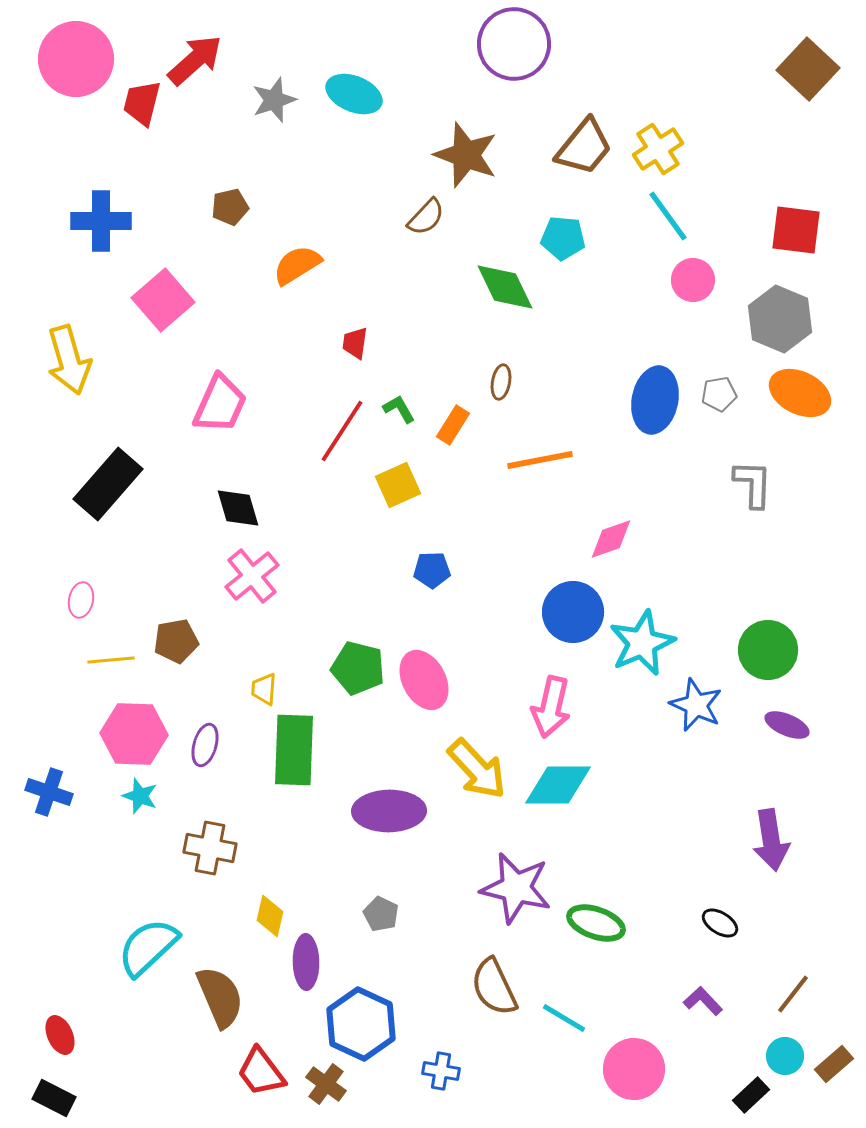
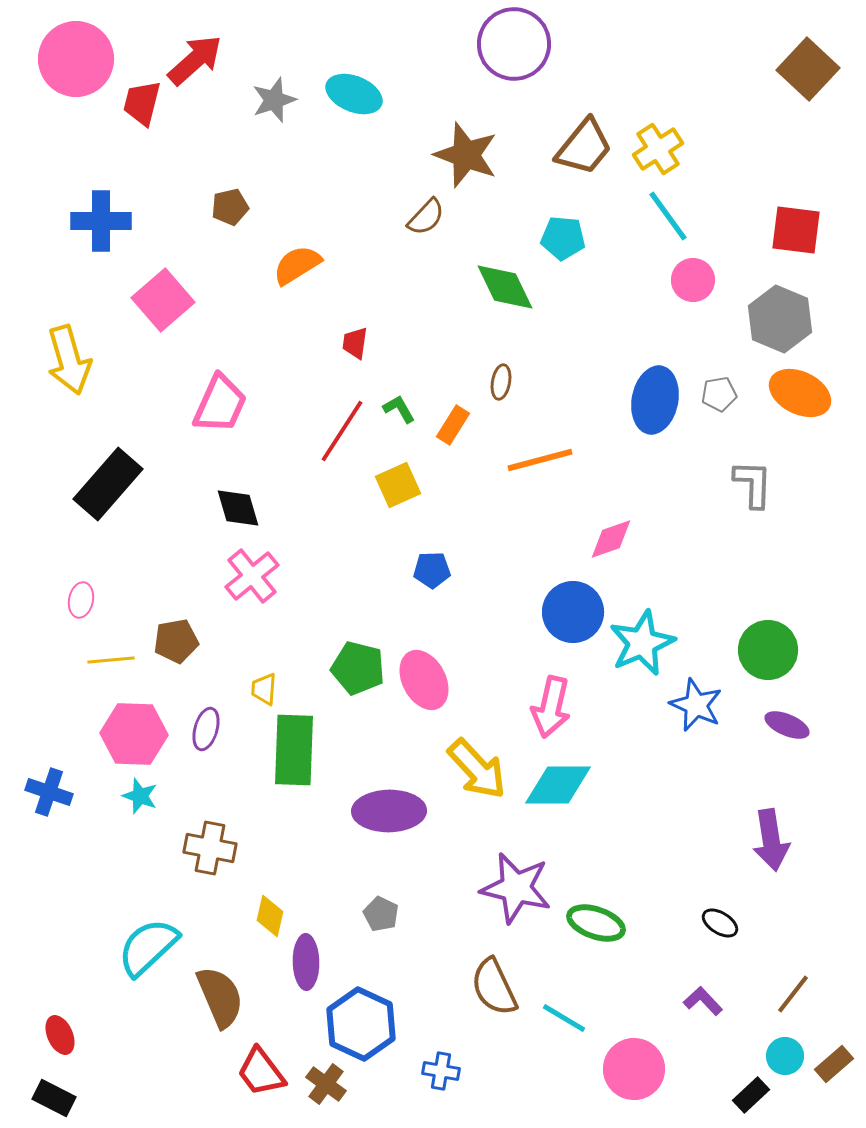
orange line at (540, 460): rotated 4 degrees counterclockwise
purple ellipse at (205, 745): moved 1 px right, 16 px up
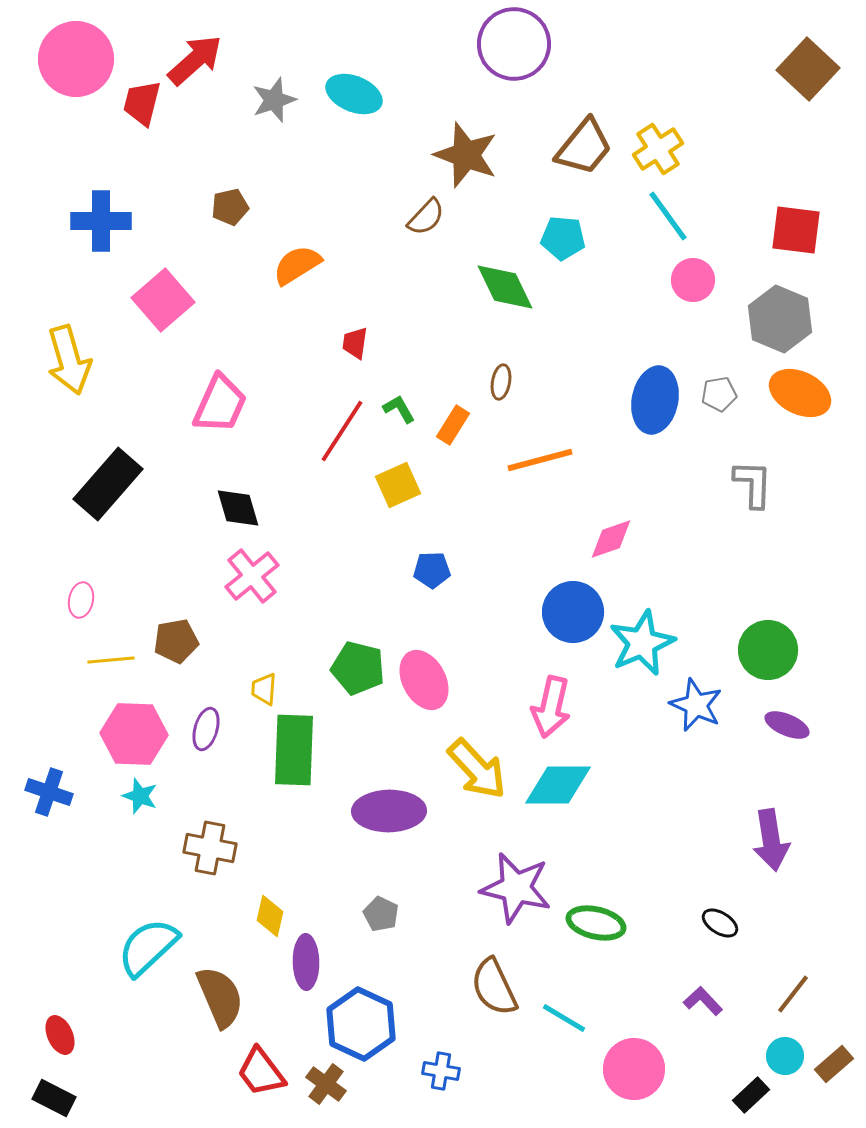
green ellipse at (596, 923): rotated 6 degrees counterclockwise
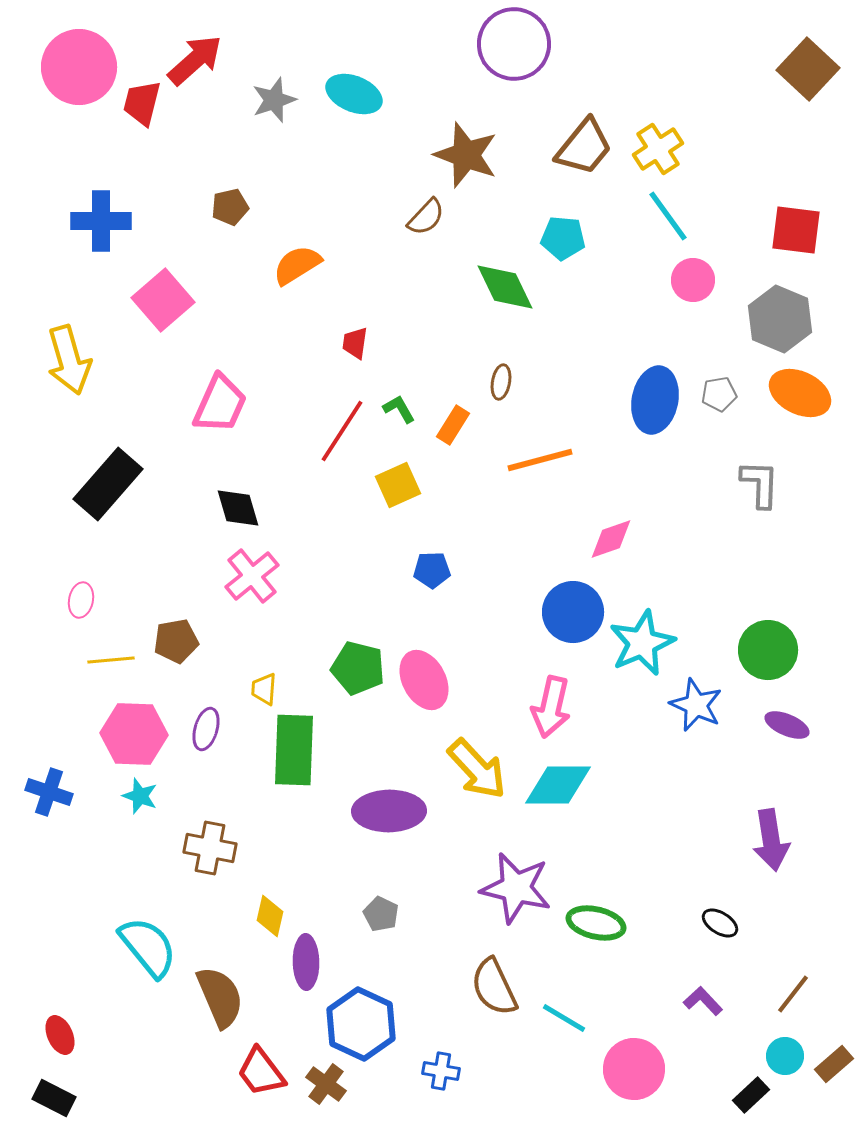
pink circle at (76, 59): moved 3 px right, 8 px down
gray L-shape at (753, 484): moved 7 px right
cyan semicircle at (148, 947): rotated 94 degrees clockwise
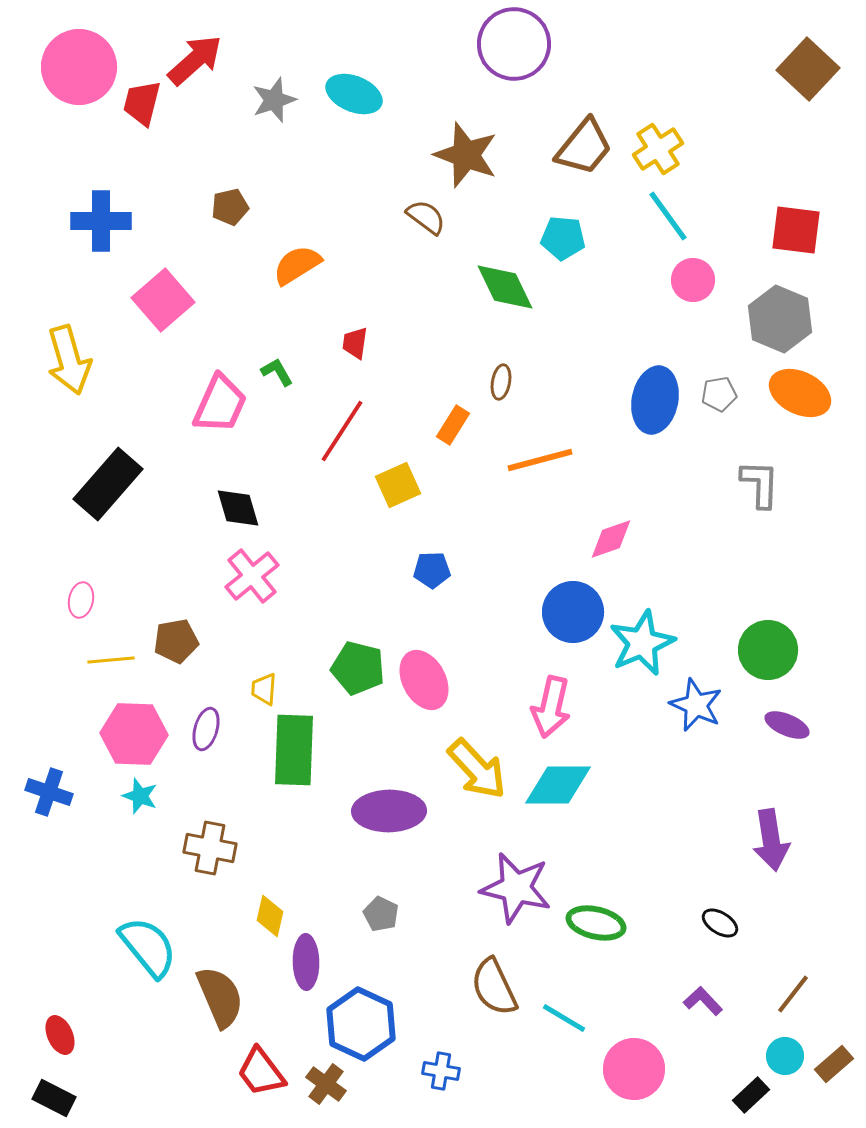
brown semicircle at (426, 217): rotated 96 degrees counterclockwise
green L-shape at (399, 409): moved 122 px left, 37 px up
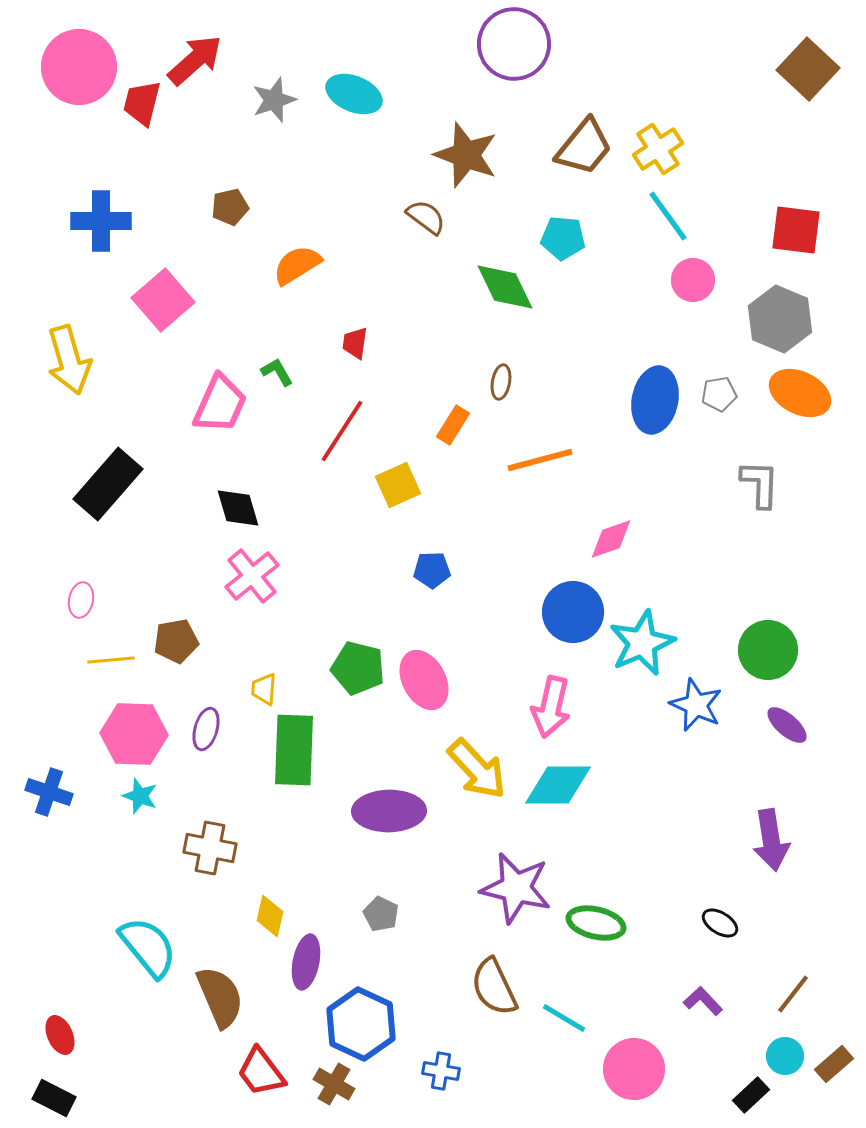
purple ellipse at (787, 725): rotated 18 degrees clockwise
purple ellipse at (306, 962): rotated 12 degrees clockwise
brown cross at (326, 1084): moved 8 px right; rotated 6 degrees counterclockwise
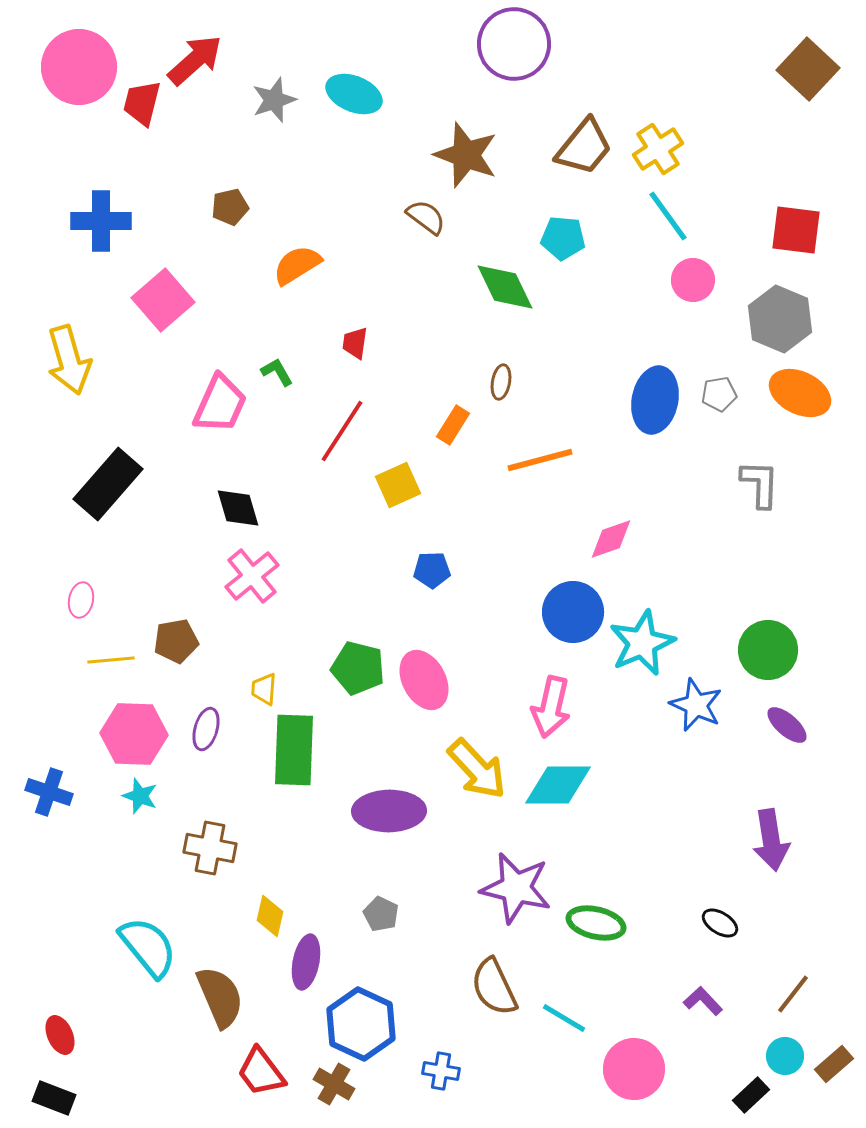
black rectangle at (54, 1098): rotated 6 degrees counterclockwise
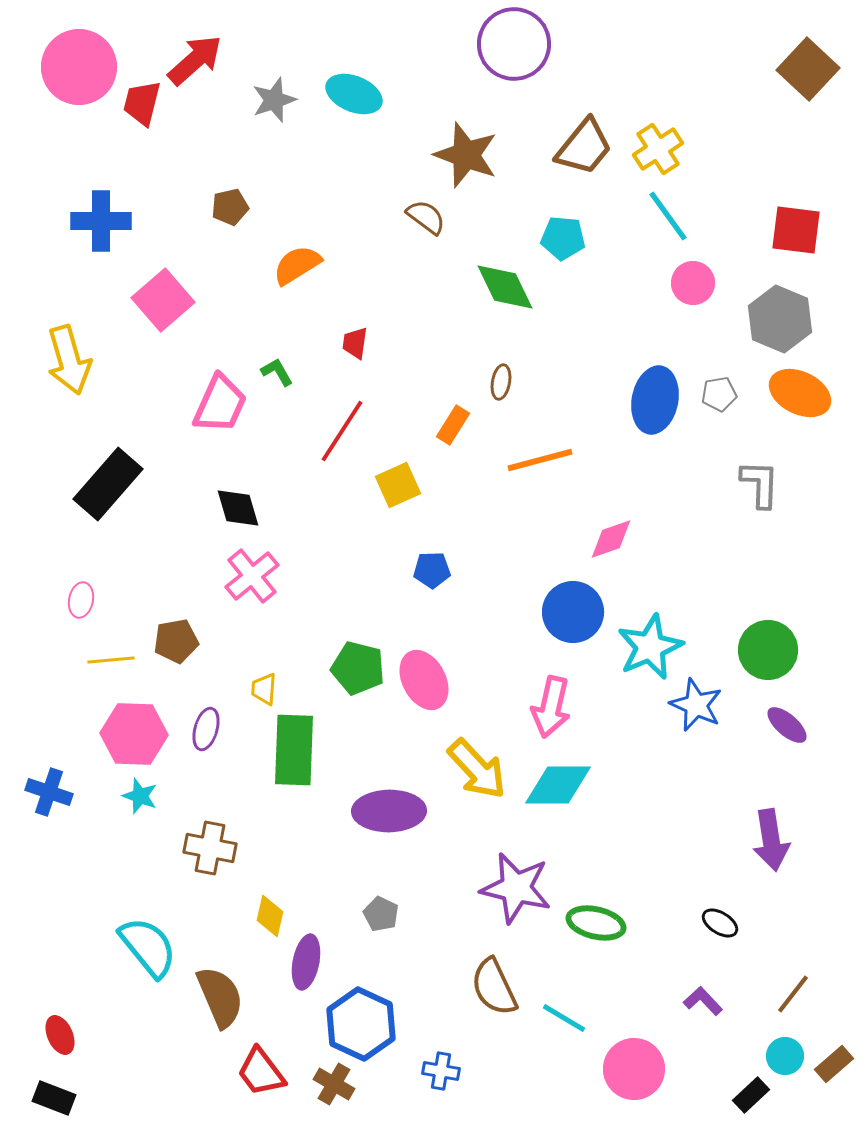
pink circle at (693, 280): moved 3 px down
cyan star at (642, 643): moved 8 px right, 4 px down
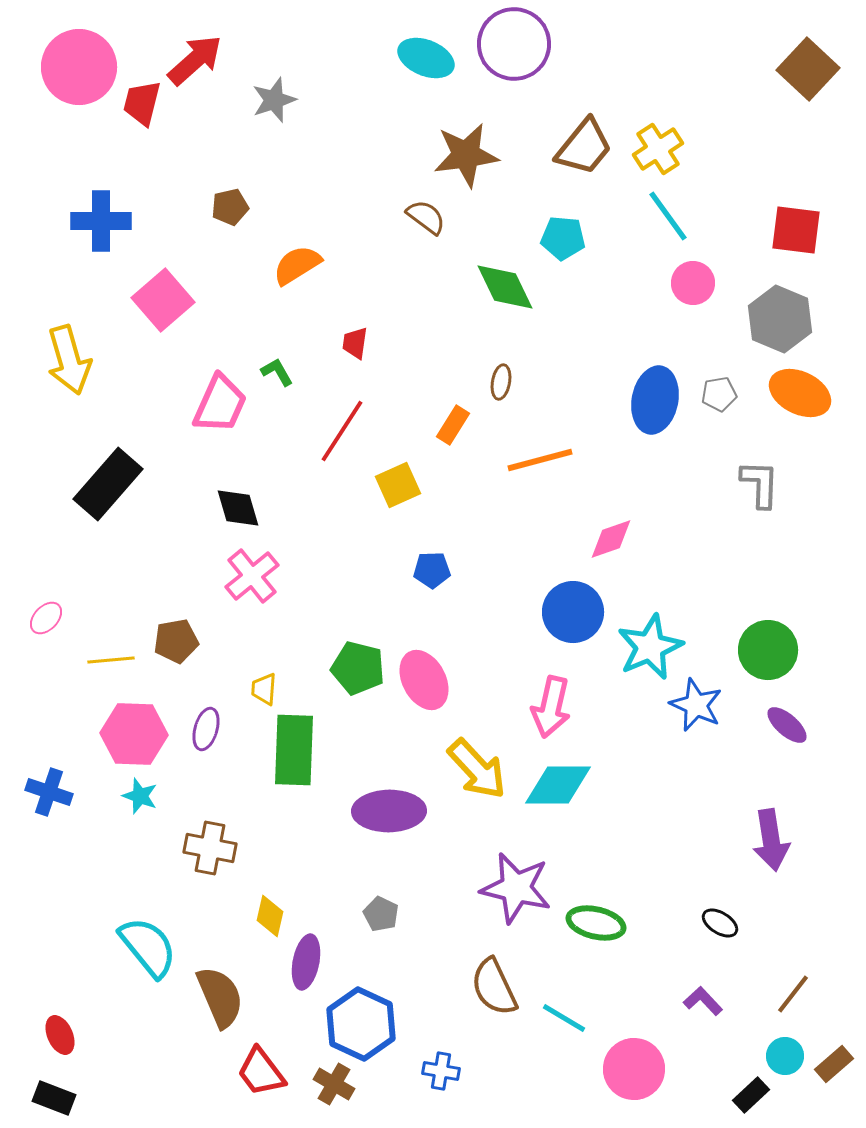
cyan ellipse at (354, 94): moved 72 px right, 36 px up
brown star at (466, 155): rotated 28 degrees counterclockwise
pink ellipse at (81, 600): moved 35 px left, 18 px down; rotated 32 degrees clockwise
